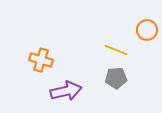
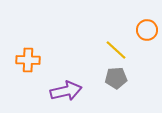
yellow line: rotated 20 degrees clockwise
orange cross: moved 13 px left; rotated 15 degrees counterclockwise
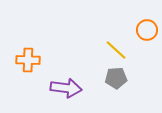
purple arrow: moved 3 px up; rotated 20 degrees clockwise
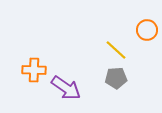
orange cross: moved 6 px right, 10 px down
purple arrow: rotated 28 degrees clockwise
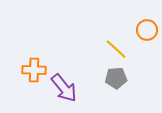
yellow line: moved 1 px up
purple arrow: moved 2 px left; rotated 16 degrees clockwise
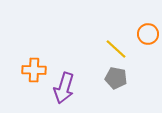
orange circle: moved 1 px right, 4 px down
gray pentagon: rotated 15 degrees clockwise
purple arrow: rotated 56 degrees clockwise
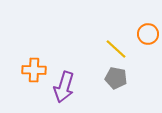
purple arrow: moved 1 px up
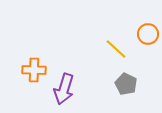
gray pentagon: moved 10 px right, 6 px down; rotated 15 degrees clockwise
purple arrow: moved 2 px down
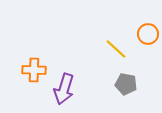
gray pentagon: rotated 15 degrees counterclockwise
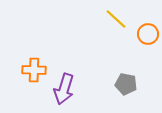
yellow line: moved 30 px up
